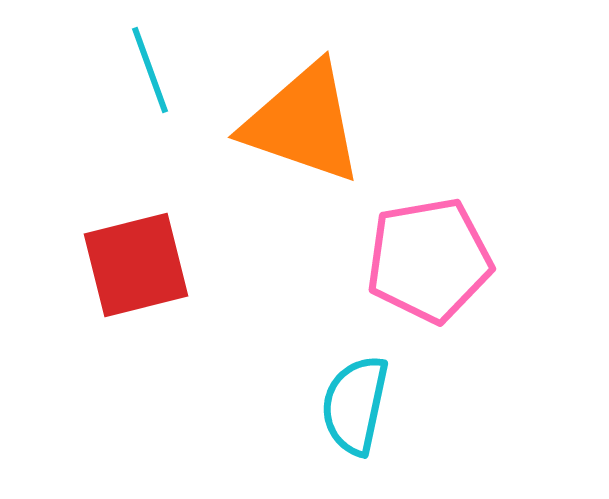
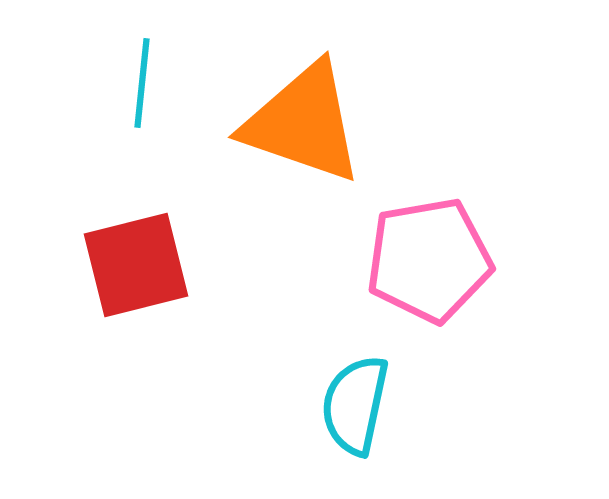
cyan line: moved 8 px left, 13 px down; rotated 26 degrees clockwise
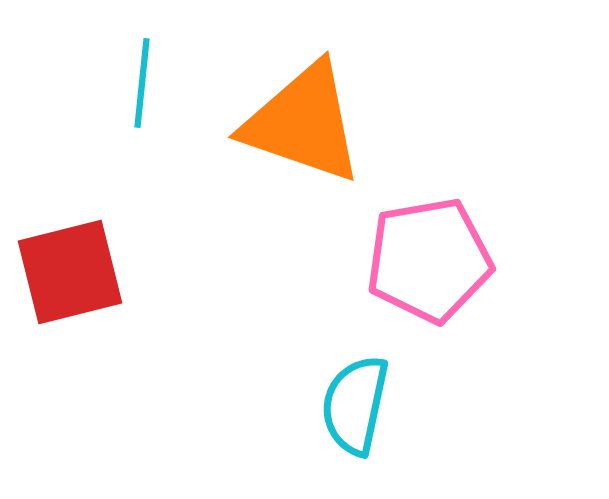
red square: moved 66 px left, 7 px down
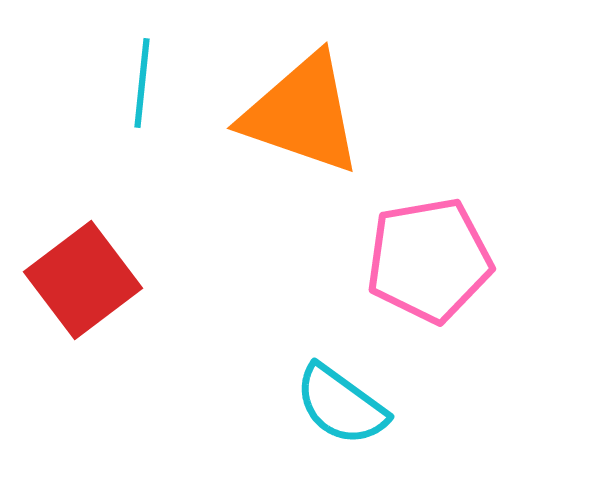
orange triangle: moved 1 px left, 9 px up
red square: moved 13 px right, 8 px down; rotated 23 degrees counterclockwise
cyan semicircle: moved 14 px left; rotated 66 degrees counterclockwise
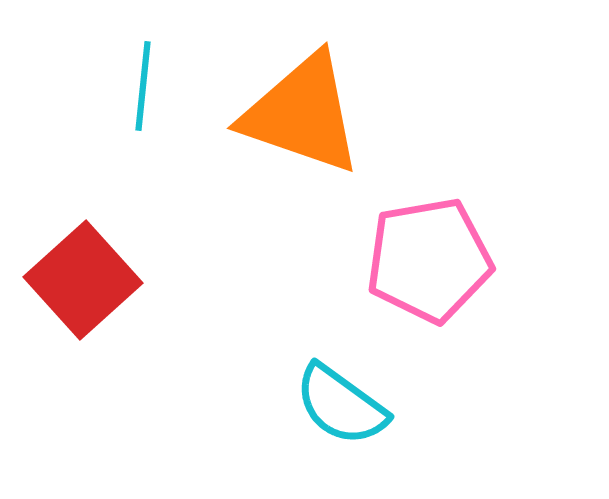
cyan line: moved 1 px right, 3 px down
red square: rotated 5 degrees counterclockwise
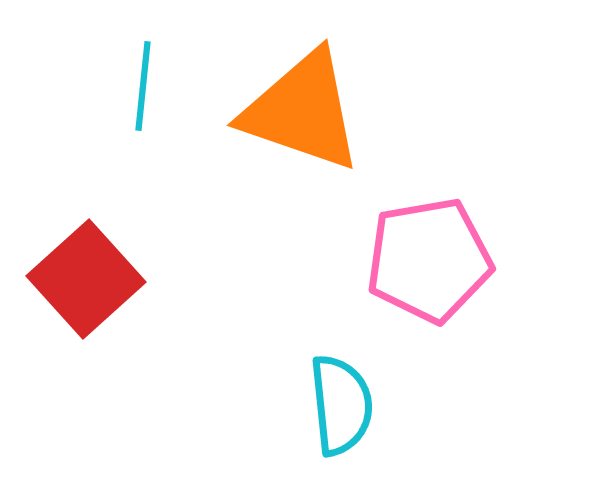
orange triangle: moved 3 px up
red square: moved 3 px right, 1 px up
cyan semicircle: rotated 132 degrees counterclockwise
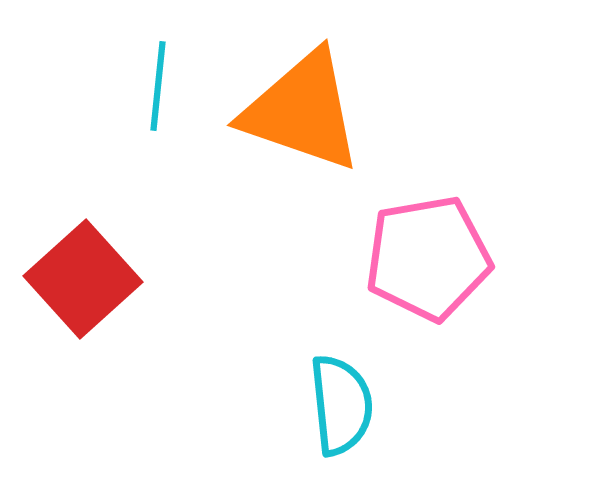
cyan line: moved 15 px right
pink pentagon: moved 1 px left, 2 px up
red square: moved 3 px left
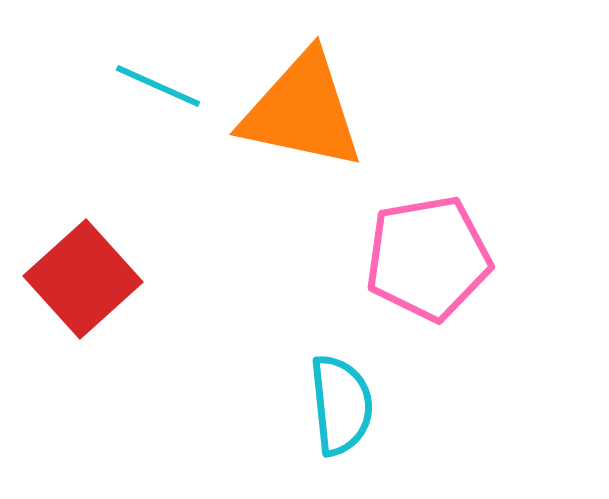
cyan line: rotated 72 degrees counterclockwise
orange triangle: rotated 7 degrees counterclockwise
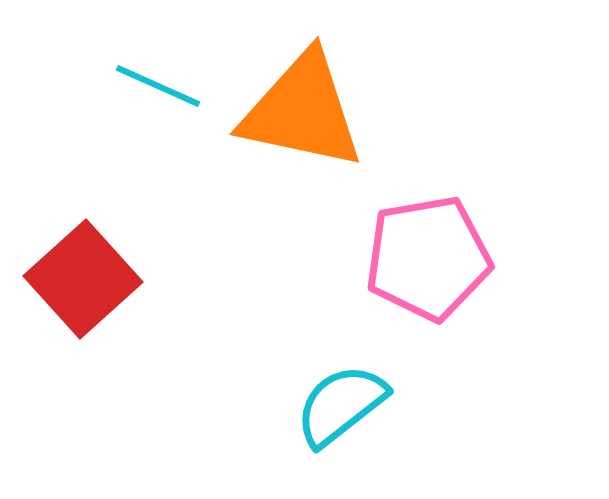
cyan semicircle: rotated 122 degrees counterclockwise
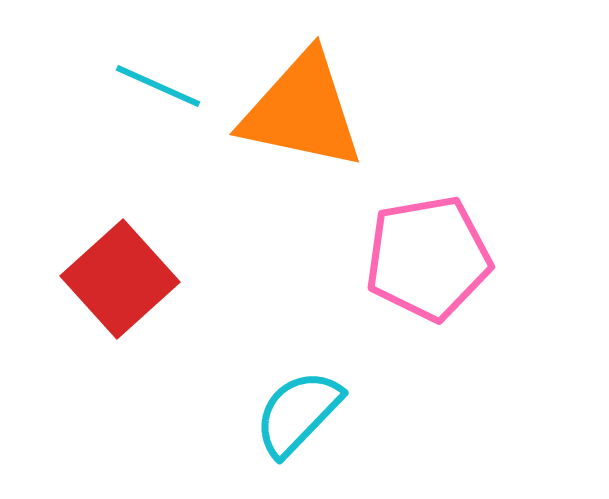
red square: moved 37 px right
cyan semicircle: moved 43 px left, 8 px down; rotated 8 degrees counterclockwise
